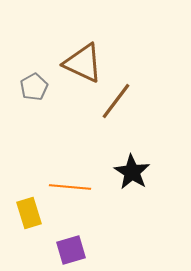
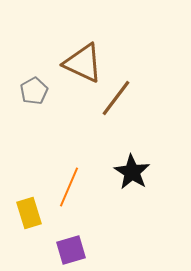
gray pentagon: moved 4 px down
brown line: moved 3 px up
orange line: moved 1 px left; rotated 72 degrees counterclockwise
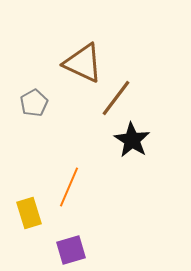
gray pentagon: moved 12 px down
black star: moved 32 px up
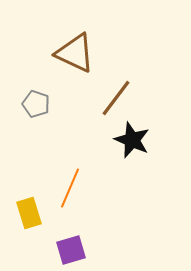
brown triangle: moved 8 px left, 10 px up
gray pentagon: moved 2 px right, 1 px down; rotated 24 degrees counterclockwise
black star: rotated 9 degrees counterclockwise
orange line: moved 1 px right, 1 px down
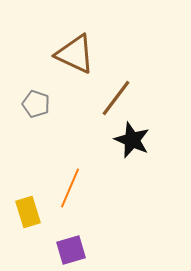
brown triangle: moved 1 px down
yellow rectangle: moved 1 px left, 1 px up
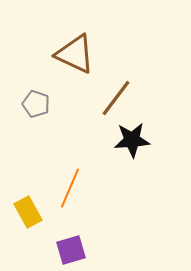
black star: rotated 27 degrees counterclockwise
yellow rectangle: rotated 12 degrees counterclockwise
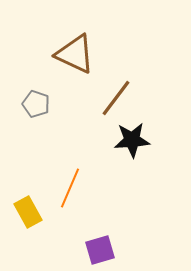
purple square: moved 29 px right
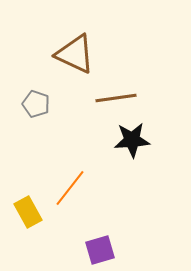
brown line: rotated 45 degrees clockwise
orange line: rotated 15 degrees clockwise
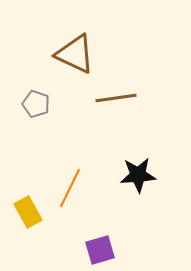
black star: moved 6 px right, 35 px down
orange line: rotated 12 degrees counterclockwise
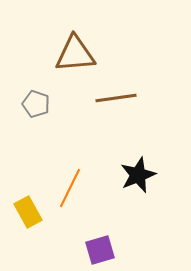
brown triangle: rotated 30 degrees counterclockwise
black star: rotated 18 degrees counterclockwise
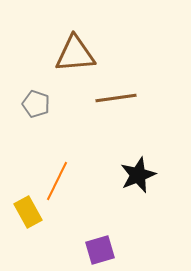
orange line: moved 13 px left, 7 px up
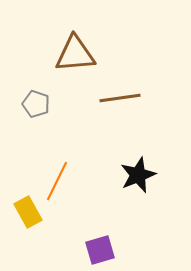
brown line: moved 4 px right
